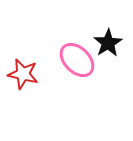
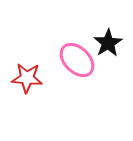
red star: moved 4 px right, 4 px down; rotated 8 degrees counterclockwise
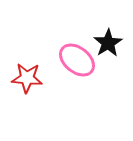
pink ellipse: rotated 6 degrees counterclockwise
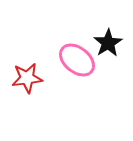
red star: rotated 12 degrees counterclockwise
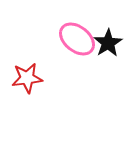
pink ellipse: moved 21 px up
